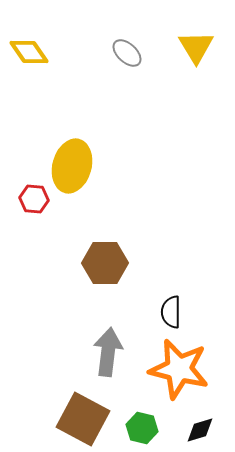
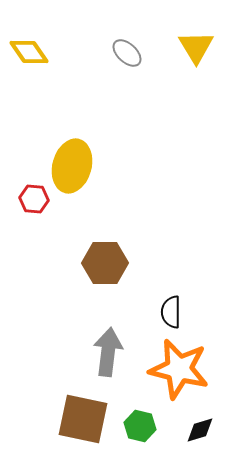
brown square: rotated 16 degrees counterclockwise
green hexagon: moved 2 px left, 2 px up
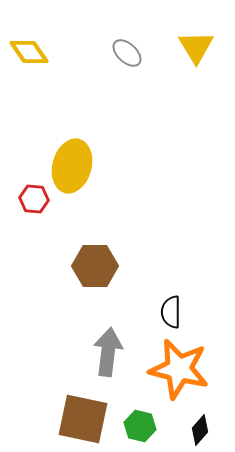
brown hexagon: moved 10 px left, 3 px down
black diamond: rotated 32 degrees counterclockwise
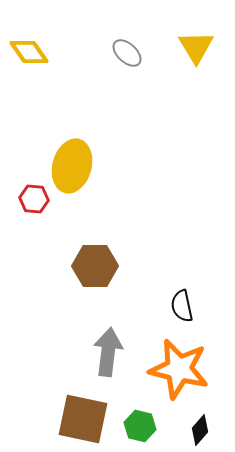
black semicircle: moved 11 px right, 6 px up; rotated 12 degrees counterclockwise
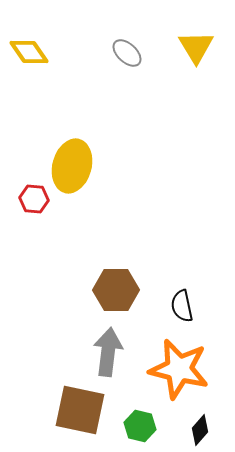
brown hexagon: moved 21 px right, 24 px down
brown square: moved 3 px left, 9 px up
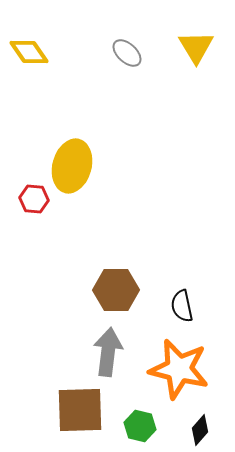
brown square: rotated 14 degrees counterclockwise
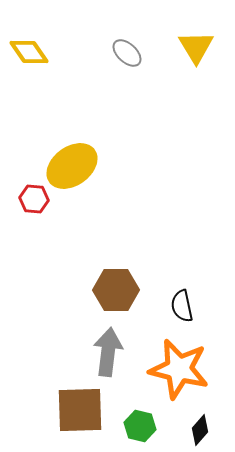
yellow ellipse: rotated 39 degrees clockwise
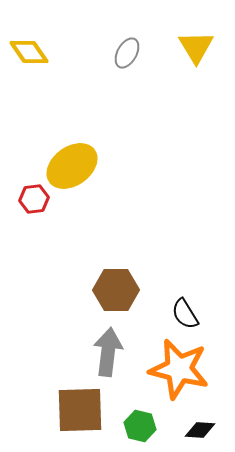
gray ellipse: rotated 76 degrees clockwise
red hexagon: rotated 12 degrees counterclockwise
black semicircle: moved 3 px right, 8 px down; rotated 20 degrees counterclockwise
black diamond: rotated 52 degrees clockwise
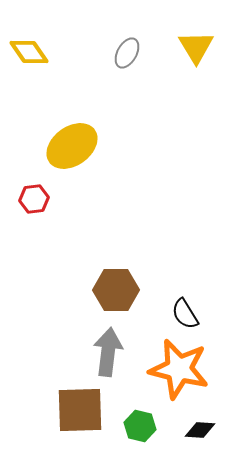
yellow ellipse: moved 20 px up
